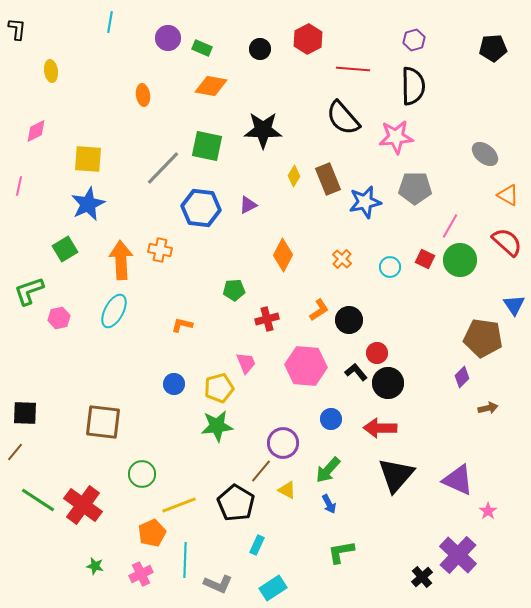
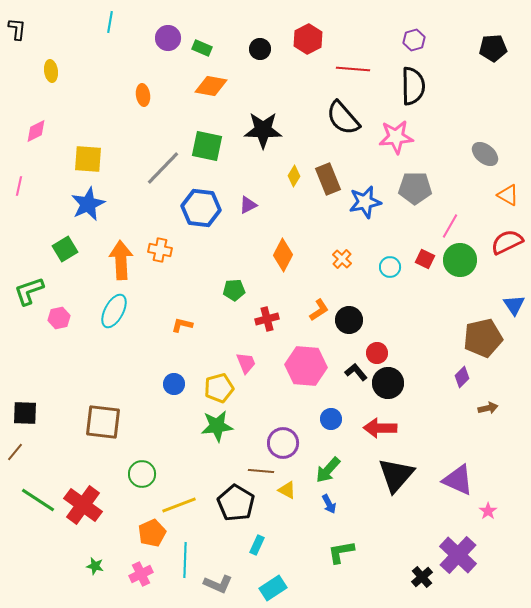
red semicircle at (507, 242): rotated 68 degrees counterclockwise
brown pentagon at (483, 338): rotated 21 degrees counterclockwise
brown line at (261, 471): rotated 55 degrees clockwise
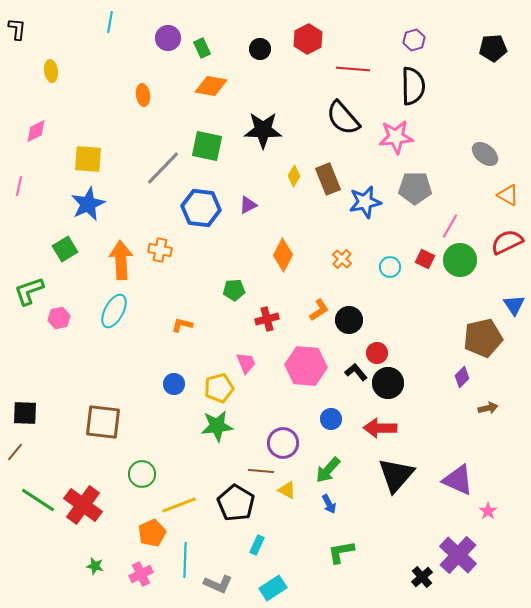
green rectangle at (202, 48): rotated 42 degrees clockwise
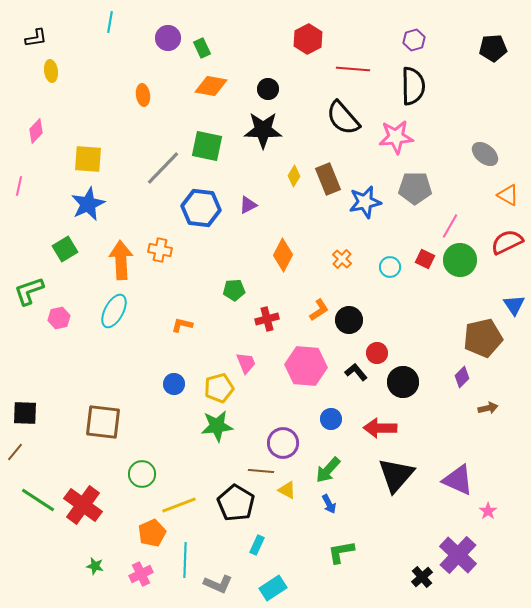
black L-shape at (17, 29): moved 19 px right, 9 px down; rotated 75 degrees clockwise
black circle at (260, 49): moved 8 px right, 40 px down
pink diamond at (36, 131): rotated 20 degrees counterclockwise
black circle at (388, 383): moved 15 px right, 1 px up
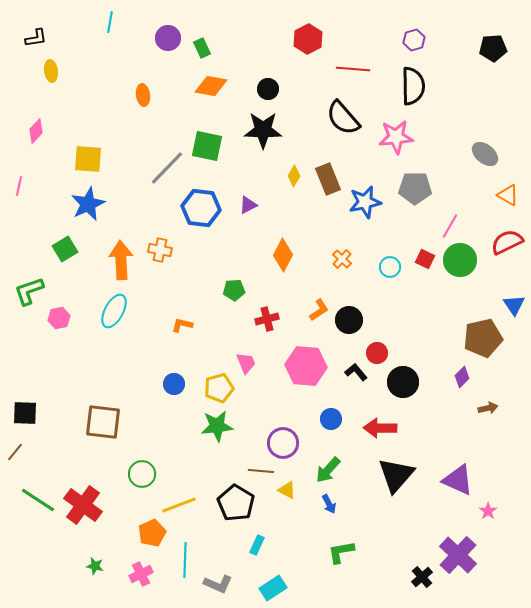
gray line at (163, 168): moved 4 px right
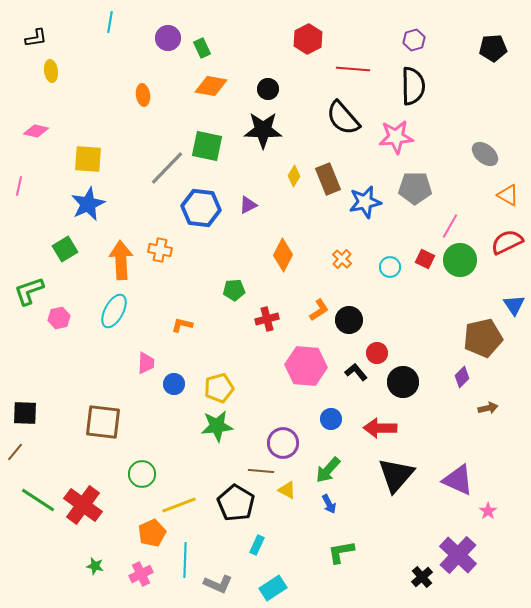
pink diamond at (36, 131): rotated 60 degrees clockwise
pink trapezoid at (246, 363): moved 100 px left; rotated 25 degrees clockwise
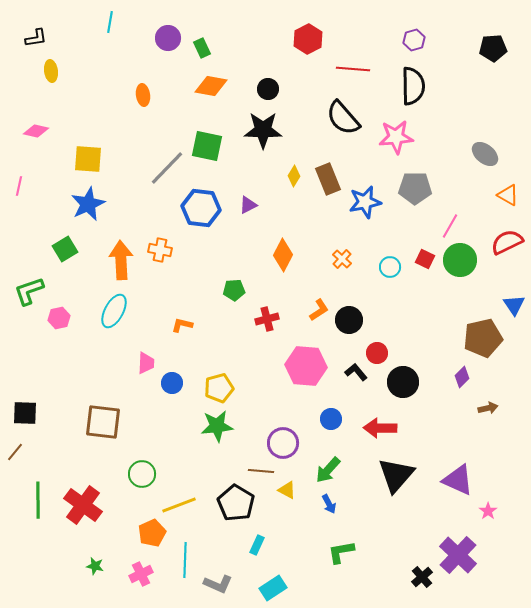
blue circle at (174, 384): moved 2 px left, 1 px up
green line at (38, 500): rotated 57 degrees clockwise
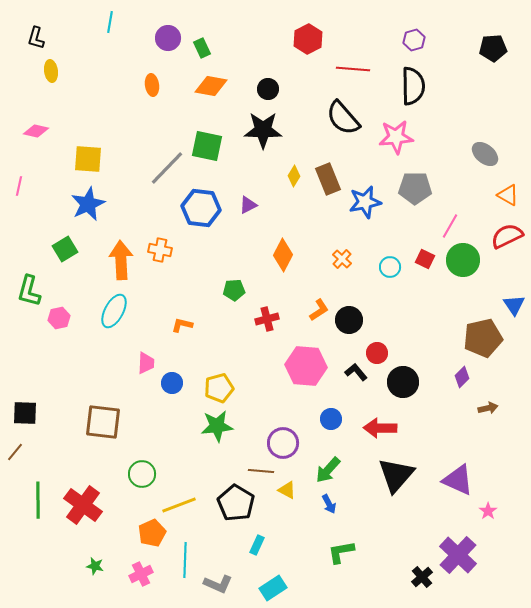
black L-shape at (36, 38): rotated 115 degrees clockwise
orange ellipse at (143, 95): moved 9 px right, 10 px up
red semicircle at (507, 242): moved 6 px up
green circle at (460, 260): moved 3 px right
green L-shape at (29, 291): rotated 56 degrees counterclockwise
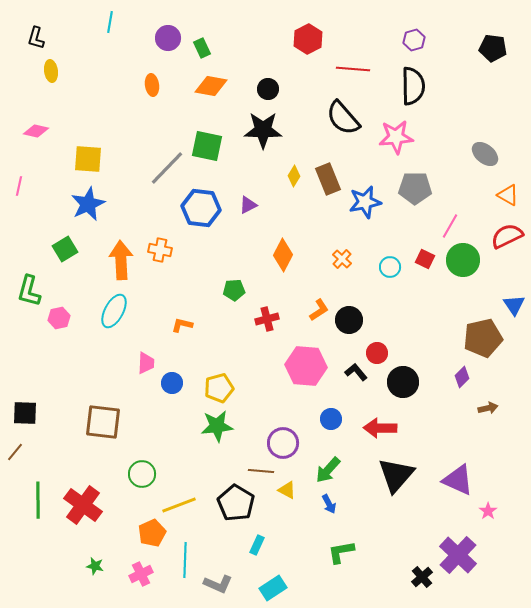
black pentagon at (493, 48): rotated 12 degrees clockwise
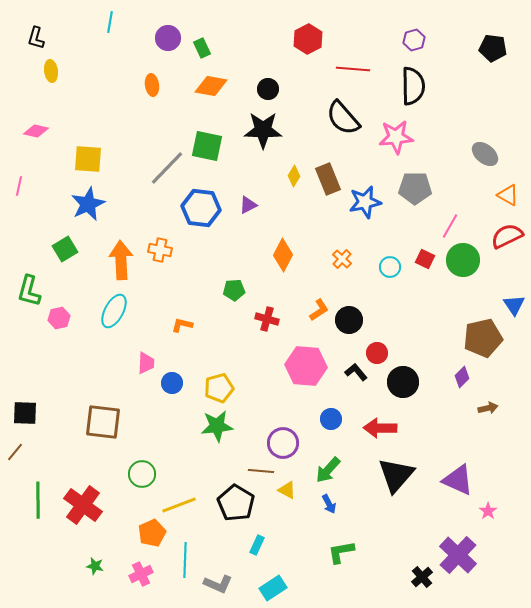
red cross at (267, 319): rotated 30 degrees clockwise
